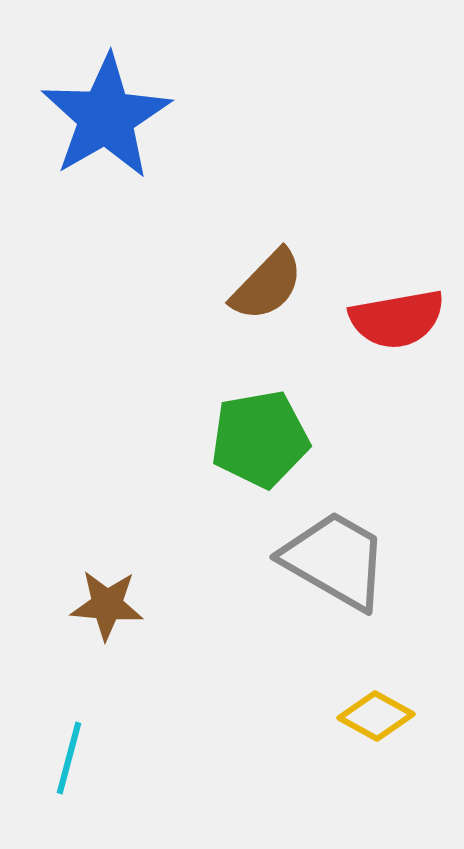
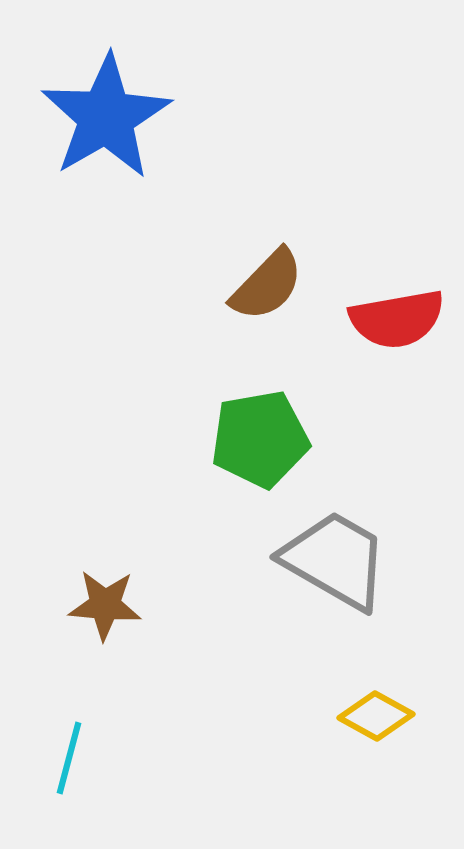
brown star: moved 2 px left
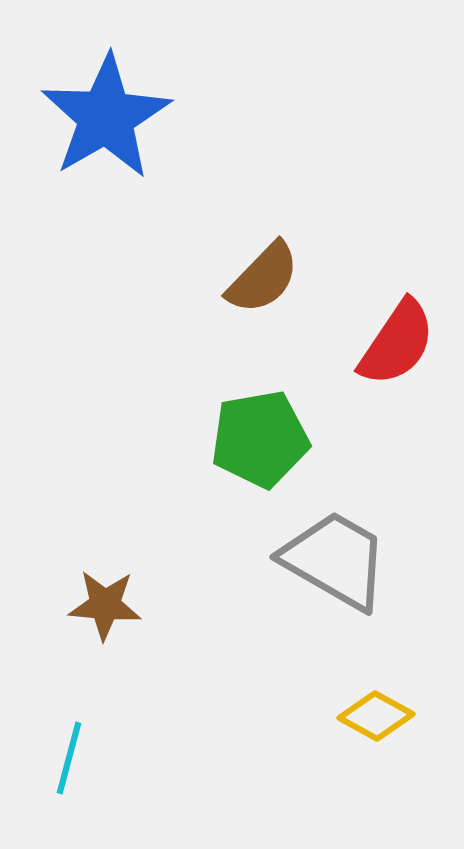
brown semicircle: moved 4 px left, 7 px up
red semicircle: moved 24 px down; rotated 46 degrees counterclockwise
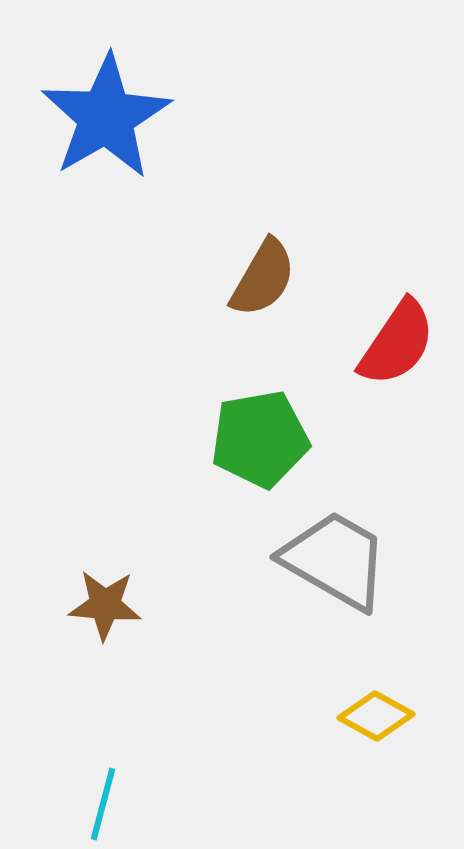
brown semicircle: rotated 14 degrees counterclockwise
cyan line: moved 34 px right, 46 px down
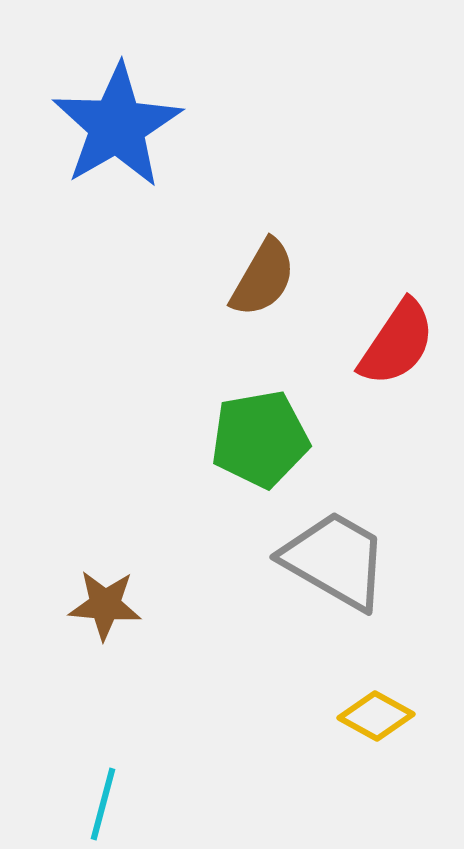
blue star: moved 11 px right, 9 px down
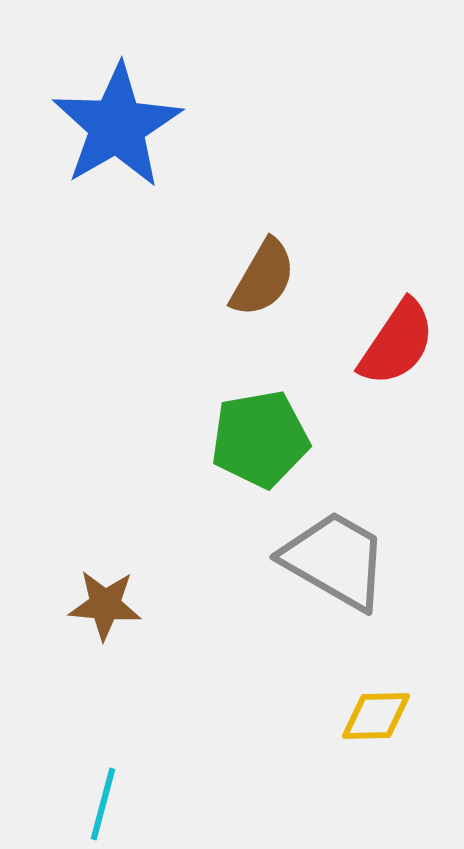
yellow diamond: rotated 30 degrees counterclockwise
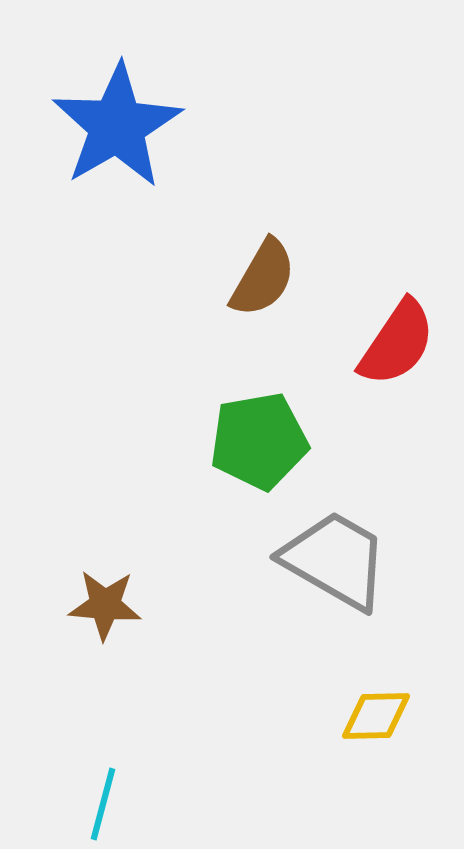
green pentagon: moved 1 px left, 2 px down
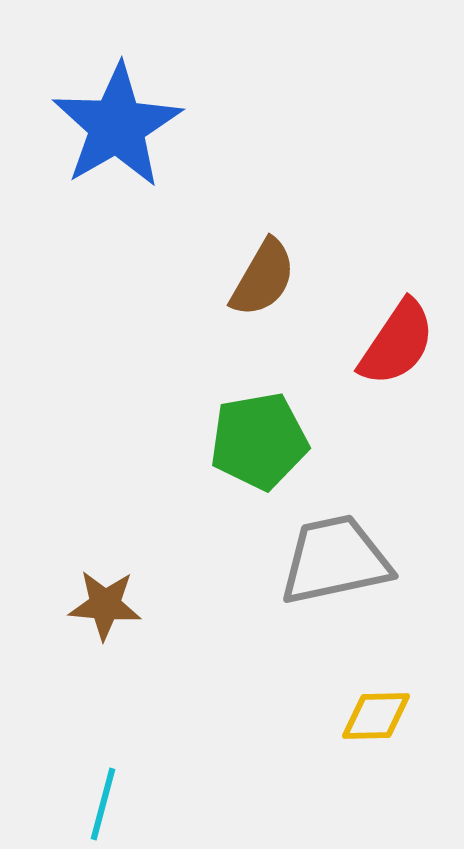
gray trapezoid: rotated 42 degrees counterclockwise
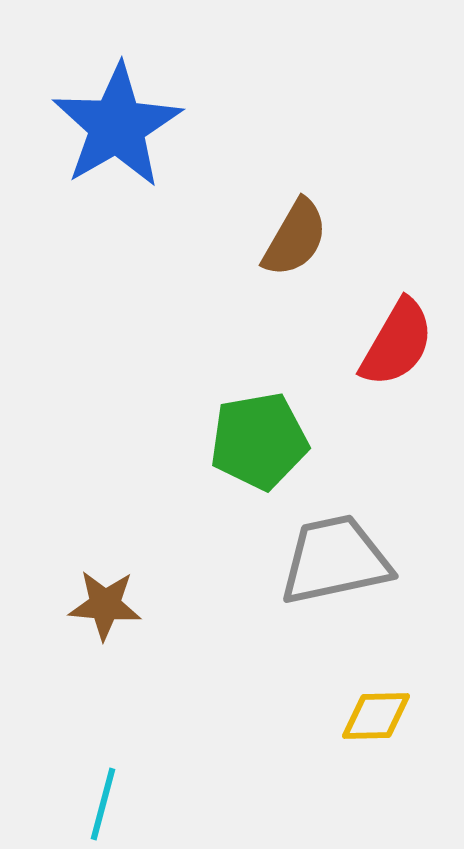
brown semicircle: moved 32 px right, 40 px up
red semicircle: rotated 4 degrees counterclockwise
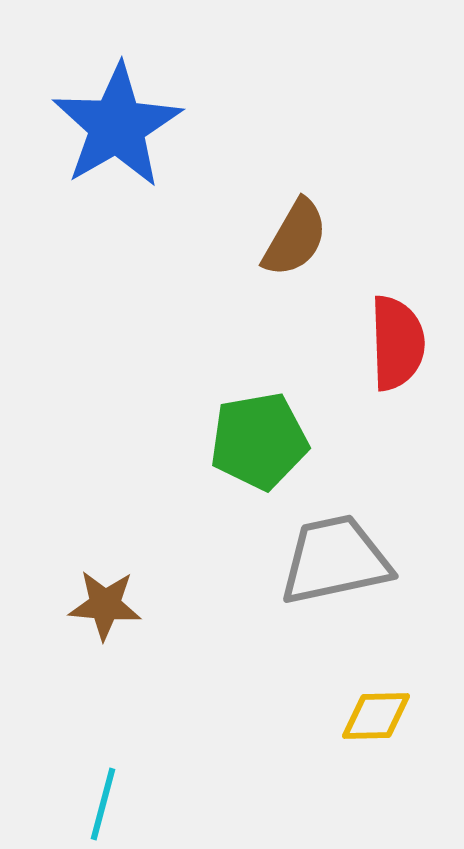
red semicircle: rotated 32 degrees counterclockwise
